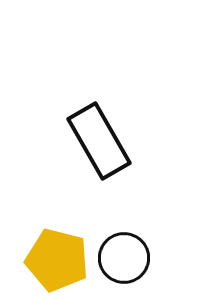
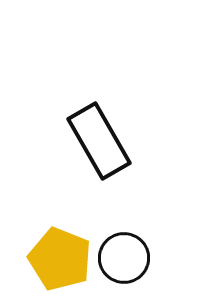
yellow pentagon: moved 3 px right, 1 px up; rotated 8 degrees clockwise
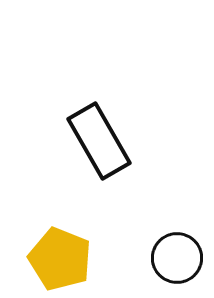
black circle: moved 53 px right
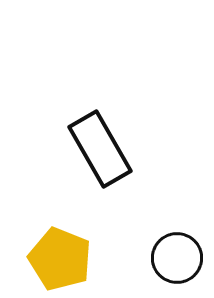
black rectangle: moved 1 px right, 8 px down
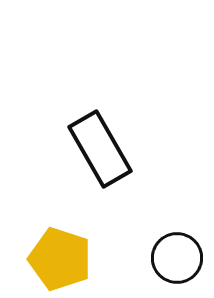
yellow pentagon: rotated 4 degrees counterclockwise
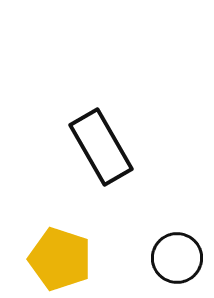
black rectangle: moved 1 px right, 2 px up
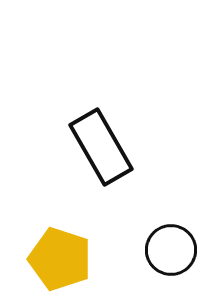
black circle: moved 6 px left, 8 px up
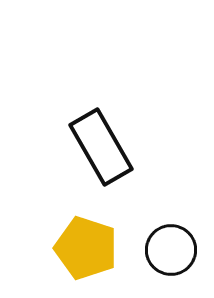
yellow pentagon: moved 26 px right, 11 px up
